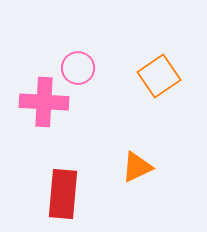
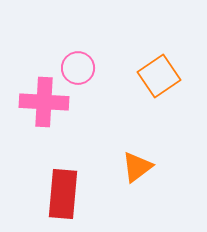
orange triangle: rotated 12 degrees counterclockwise
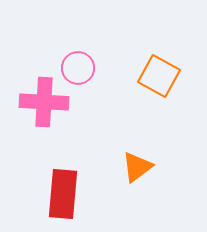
orange square: rotated 27 degrees counterclockwise
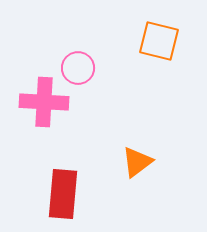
orange square: moved 35 px up; rotated 15 degrees counterclockwise
orange triangle: moved 5 px up
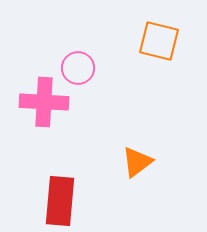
red rectangle: moved 3 px left, 7 px down
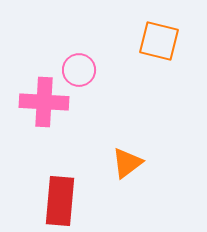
pink circle: moved 1 px right, 2 px down
orange triangle: moved 10 px left, 1 px down
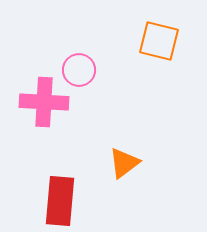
orange triangle: moved 3 px left
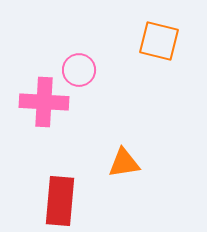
orange triangle: rotated 28 degrees clockwise
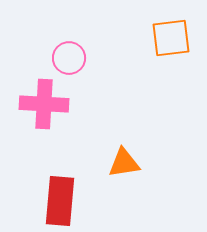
orange square: moved 12 px right, 3 px up; rotated 21 degrees counterclockwise
pink circle: moved 10 px left, 12 px up
pink cross: moved 2 px down
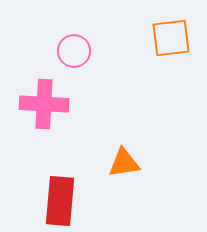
pink circle: moved 5 px right, 7 px up
